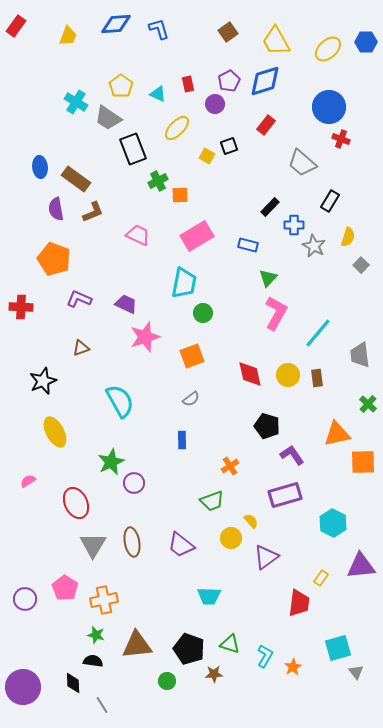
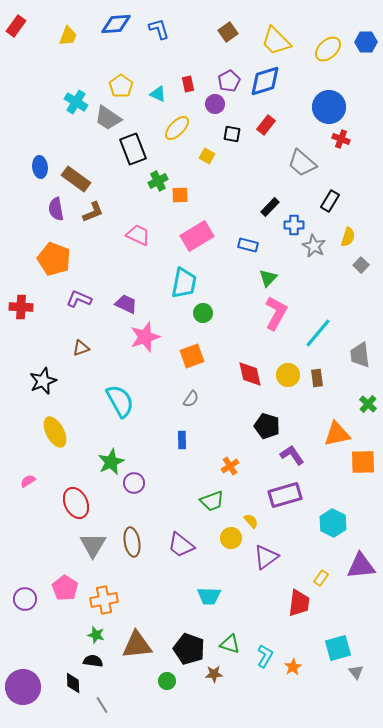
yellow trapezoid at (276, 41): rotated 16 degrees counterclockwise
black square at (229, 146): moved 3 px right, 12 px up; rotated 30 degrees clockwise
gray semicircle at (191, 399): rotated 18 degrees counterclockwise
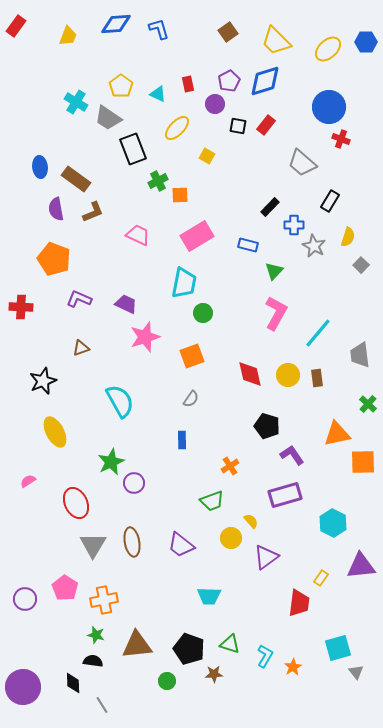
black square at (232, 134): moved 6 px right, 8 px up
green triangle at (268, 278): moved 6 px right, 7 px up
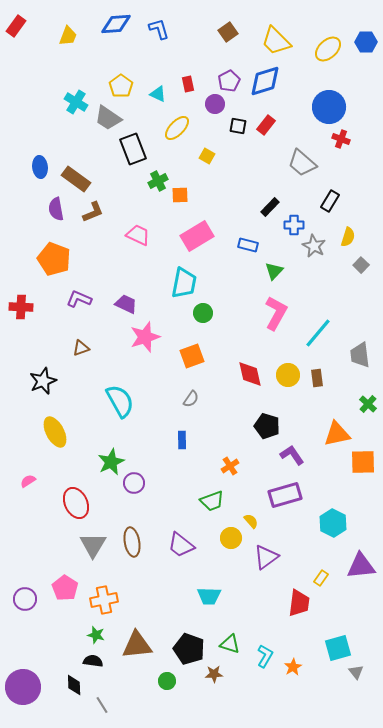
black diamond at (73, 683): moved 1 px right, 2 px down
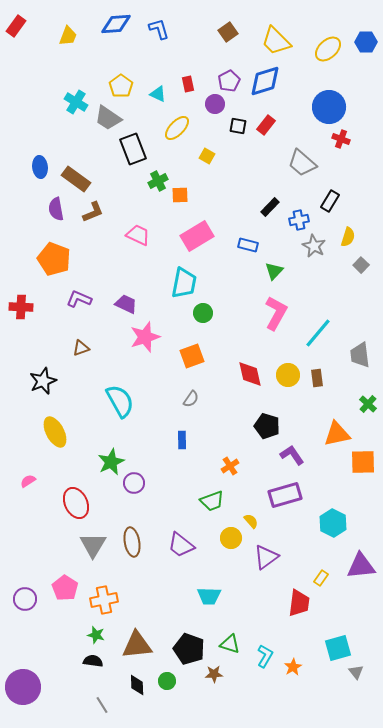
blue cross at (294, 225): moved 5 px right, 5 px up; rotated 12 degrees counterclockwise
black diamond at (74, 685): moved 63 px right
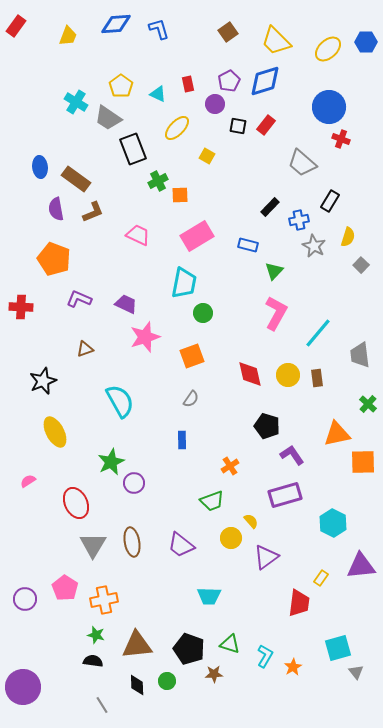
brown triangle at (81, 348): moved 4 px right, 1 px down
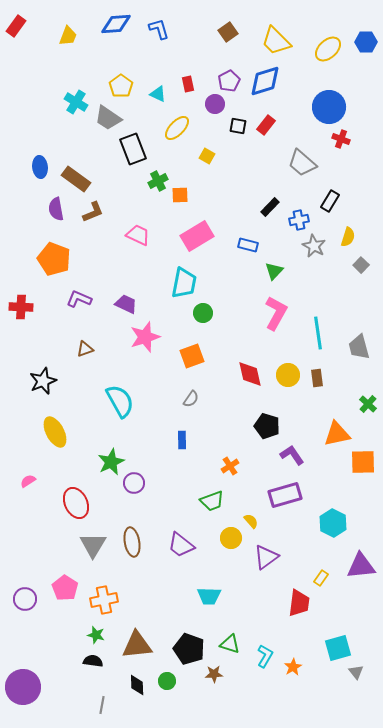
cyan line at (318, 333): rotated 48 degrees counterclockwise
gray trapezoid at (360, 355): moved 1 px left, 8 px up; rotated 8 degrees counterclockwise
gray line at (102, 705): rotated 42 degrees clockwise
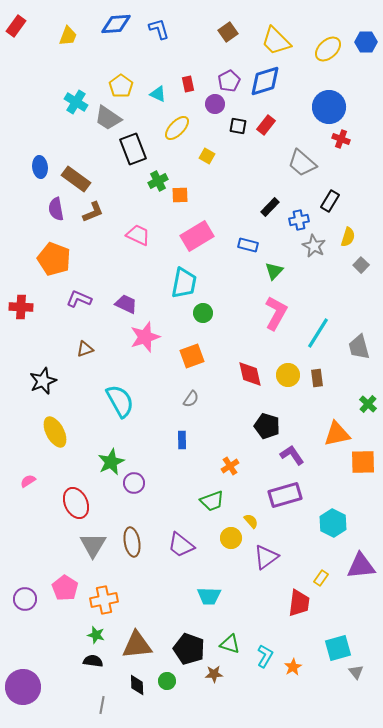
cyan line at (318, 333): rotated 40 degrees clockwise
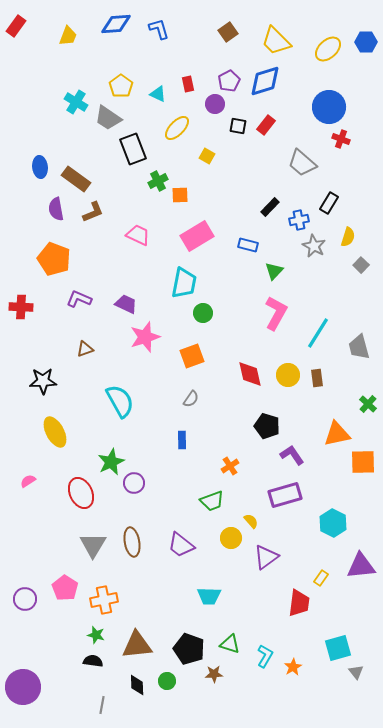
black rectangle at (330, 201): moved 1 px left, 2 px down
black star at (43, 381): rotated 20 degrees clockwise
red ellipse at (76, 503): moved 5 px right, 10 px up
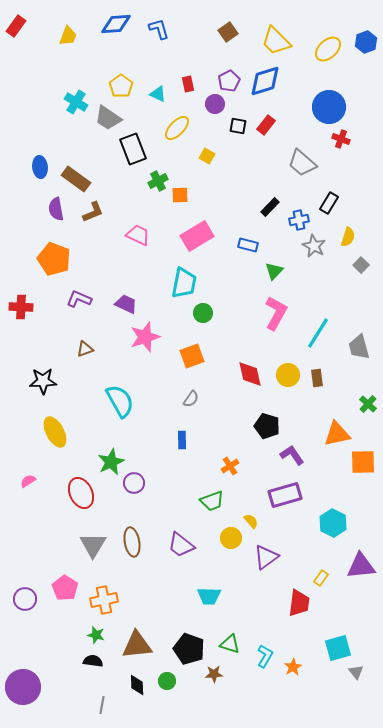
blue hexagon at (366, 42): rotated 20 degrees counterclockwise
